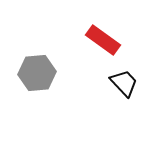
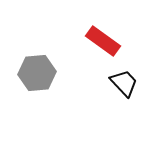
red rectangle: moved 1 px down
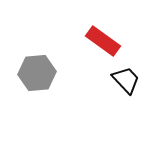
black trapezoid: moved 2 px right, 3 px up
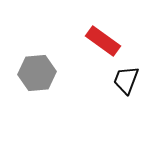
black trapezoid: rotated 116 degrees counterclockwise
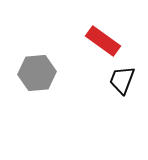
black trapezoid: moved 4 px left
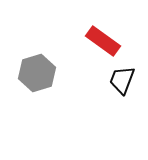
gray hexagon: rotated 12 degrees counterclockwise
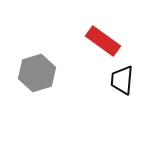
black trapezoid: rotated 16 degrees counterclockwise
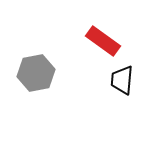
gray hexagon: moved 1 px left; rotated 6 degrees clockwise
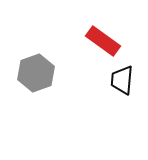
gray hexagon: rotated 9 degrees counterclockwise
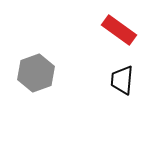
red rectangle: moved 16 px right, 11 px up
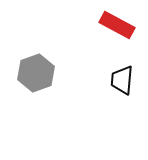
red rectangle: moved 2 px left, 5 px up; rotated 8 degrees counterclockwise
